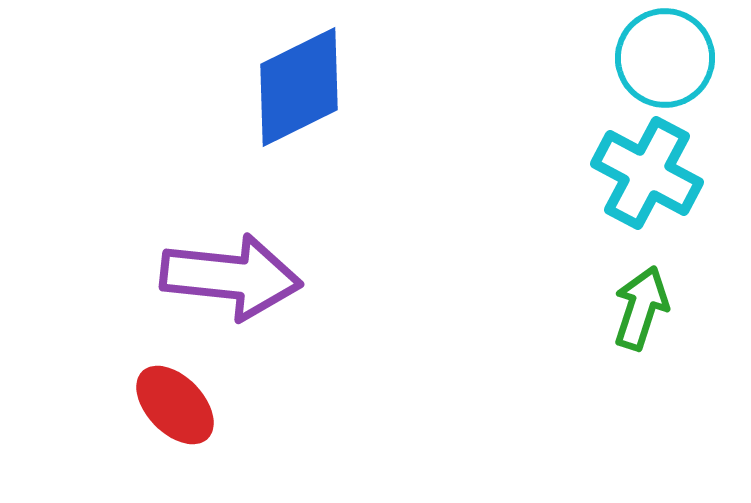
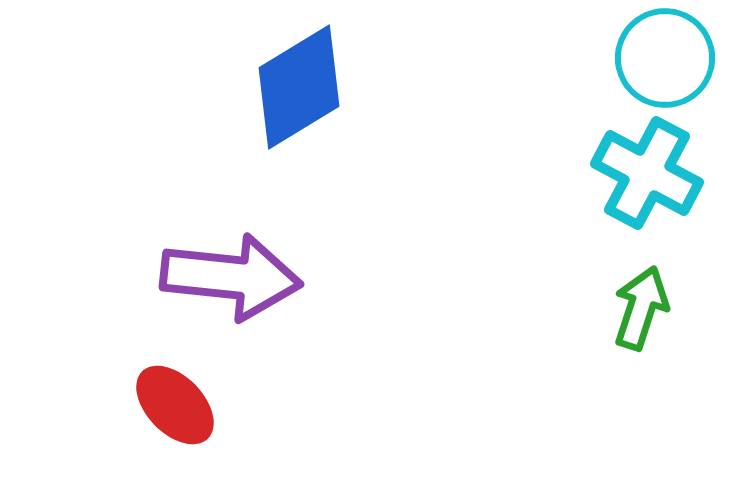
blue diamond: rotated 5 degrees counterclockwise
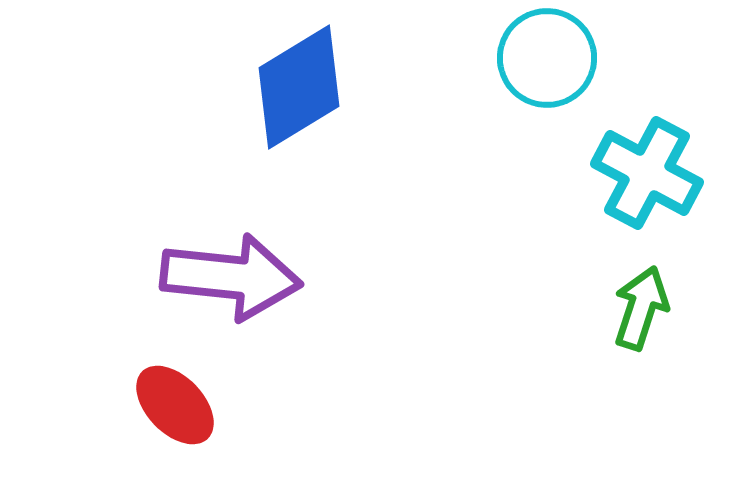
cyan circle: moved 118 px left
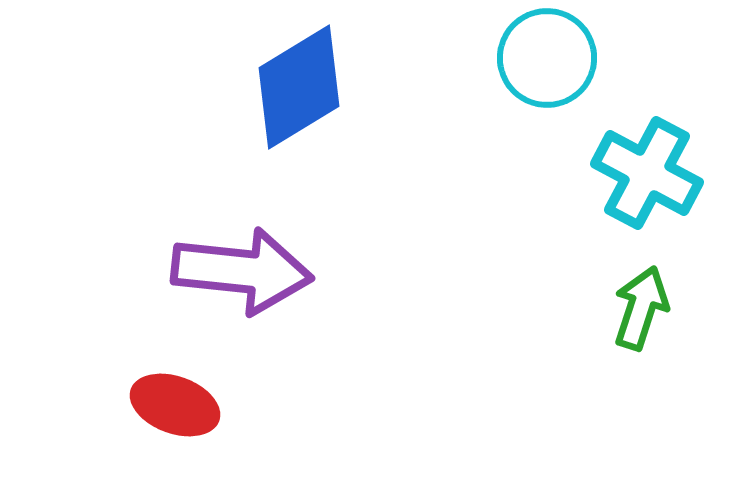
purple arrow: moved 11 px right, 6 px up
red ellipse: rotated 26 degrees counterclockwise
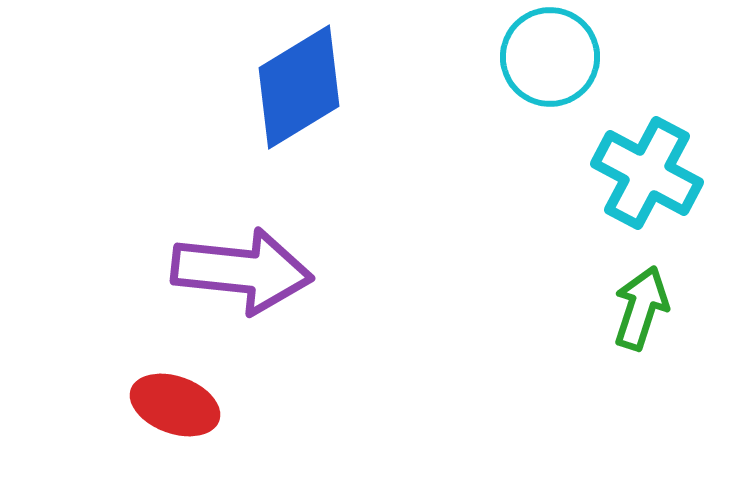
cyan circle: moved 3 px right, 1 px up
